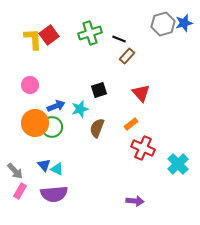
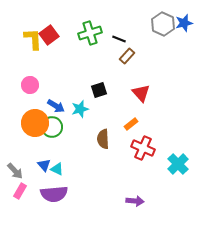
gray hexagon: rotated 20 degrees counterclockwise
blue arrow: rotated 54 degrees clockwise
brown semicircle: moved 6 px right, 11 px down; rotated 24 degrees counterclockwise
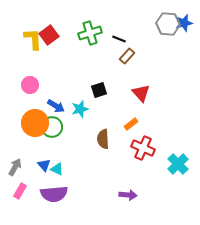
gray hexagon: moved 5 px right; rotated 20 degrees counterclockwise
gray arrow: moved 4 px up; rotated 108 degrees counterclockwise
purple arrow: moved 7 px left, 6 px up
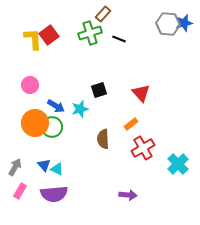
brown rectangle: moved 24 px left, 42 px up
red cross: rotated 35 degrees clockwise
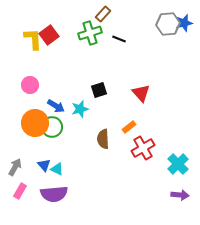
gray hexagon: rotated 10 degrees counterclockwise
orange rectangle: moved 2 px left, 3 px down
purple arrow: moved 52 px right
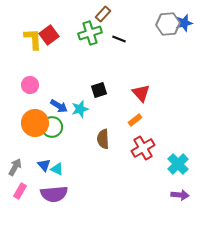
blue arrow: moved 3 px right
orange rectangle: moved 6 px right, 7 px up
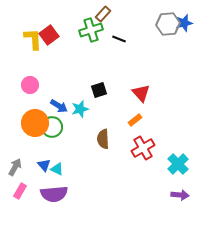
green cross: moved 1 px right, 3 px up
